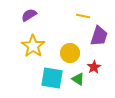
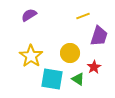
yellow line: rotated 32 degrees counterclockwise
yellow star: moved 2 px left, 10 px down
cyan square: moved 1 px down
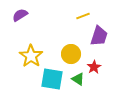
purple semicircle: moved 9 px left
yellow circle: moved 1 px right, 1 px down
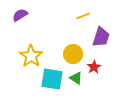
purple trapezoid: moved 2 px right, 1 px down
yellow circle: moved 2 px right
green triangle: moved 2 px left, 1 px up
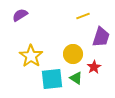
cyan square: rotated 15 degrees counterclockwise
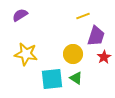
purple trapezoid: moved 5 px left, 1 px up
yellow star: moved 5 px left, 2 px up; rotated 25 degrees counterclockwise
red star: moved 10 px right, 10 px up
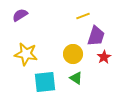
cyan square: moved 7 px left, 3 px down
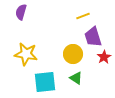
purple semicircle: moved 1 px right, 3 px up; rotated 42 degrees counterclockwise
purple trapezoid: moved 3 px left, 1 px down; rotated 145 degrees clockwise
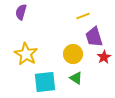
purple trapezoid: moved 1 px right
yellow star: rotated 20 degrees clockwise
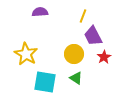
purple semicircle: moved 19 px right; rotated 70 degrees clockwise
yellow line: rotated 48 degrees counterclockwise
purple trapezoid: moved 1 px left, 1 px up; rotated 10 degrees counterclockwise
yellow circle: moved 1 px right
cyan square: rotated 15 degrees clockwise
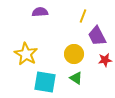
purple trapezoid: moved 4 px right
red star: moved 1 px right, 3 px down; rotated 24 degrees clockwise
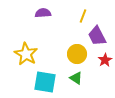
purple semicircle: moved 3 px right, 1 px down
yellow circle: moved 3 px right
red star: rotated 24 degrees counterclockwise
